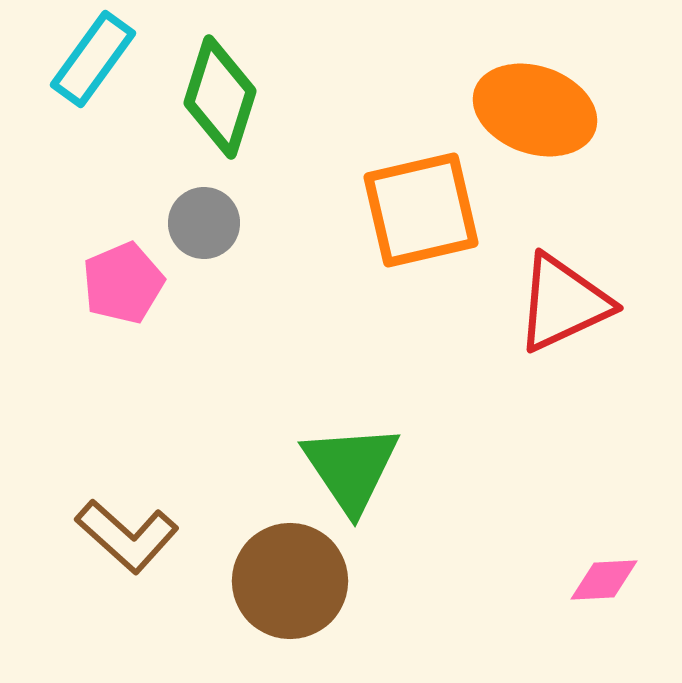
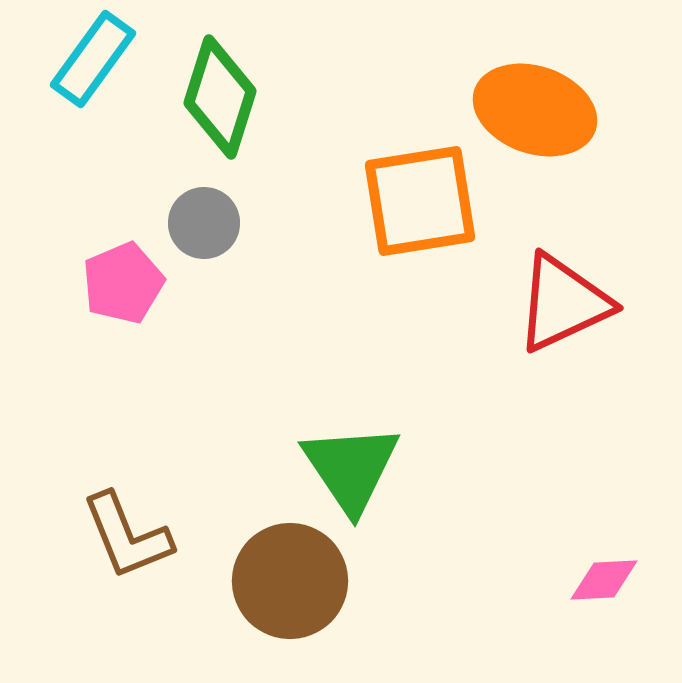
orange square: moved 1 px left, 9 px up; rotated 4 degrees clockwise
brown L-shape: rotated 26 degrees clockwise
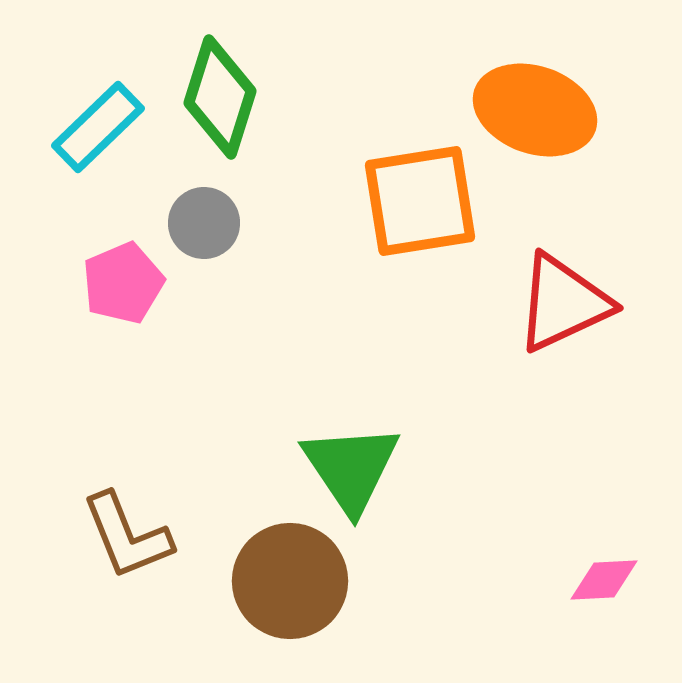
cyan rectangle: moved 5 px right, 68 px down; rotated 10 degrees clockwise
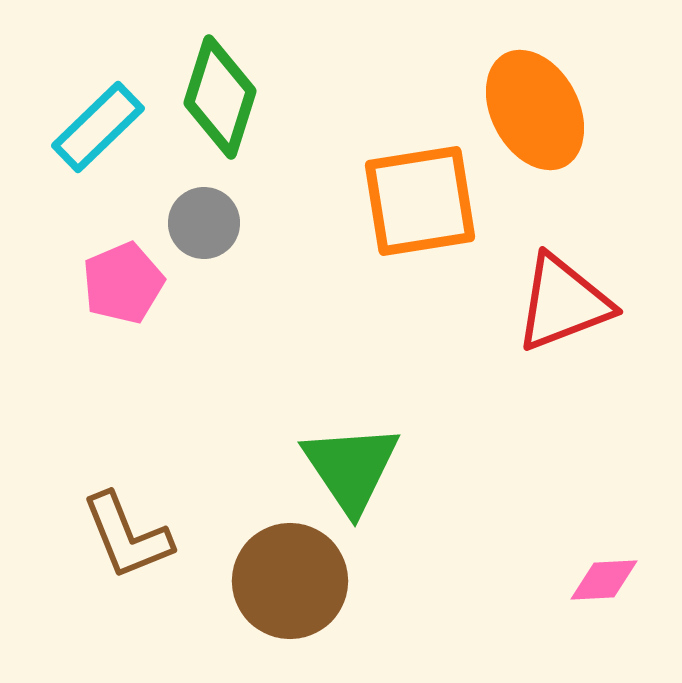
orange ellipse: rotated 43 degrees clockwise
red triangle: rotated 4 degrees clockwise
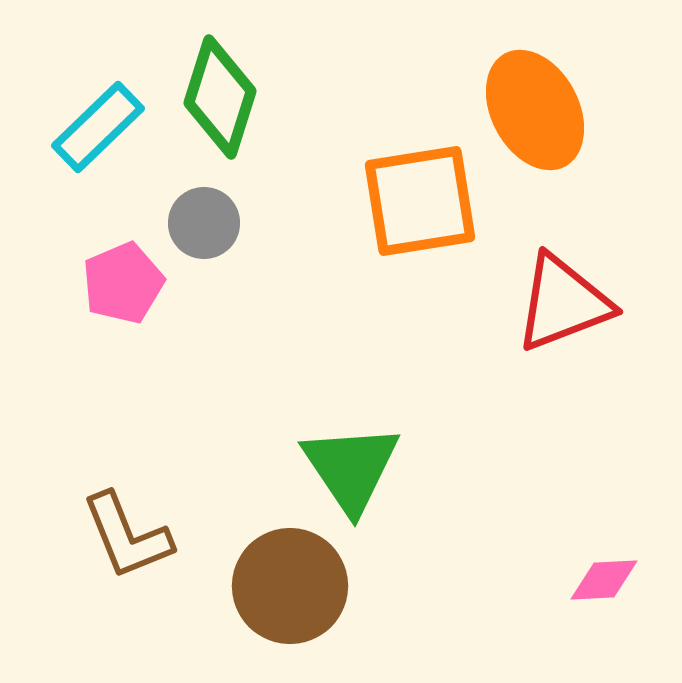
brown circle: moved 5 px down
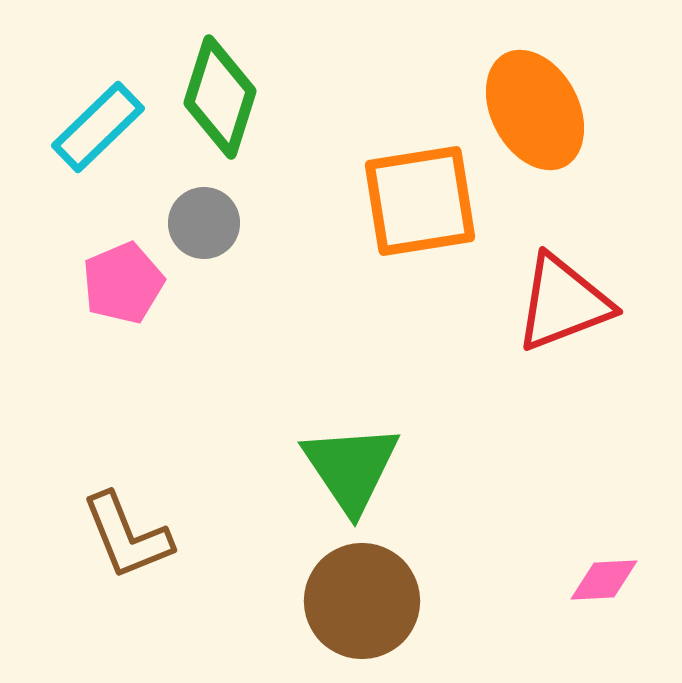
brown circle: moved 72 px right, 15 px down
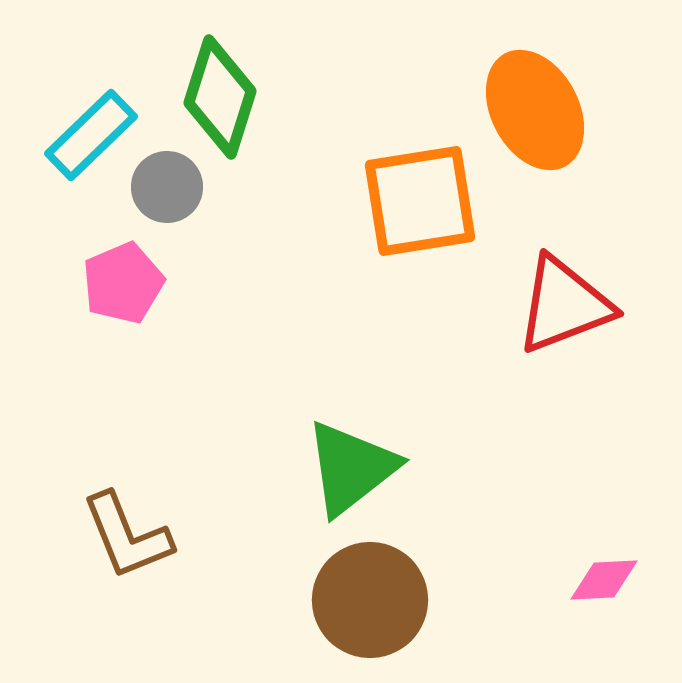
cyan rectangle: moved 7 px left, 8 px down
gray circle: moved 37 px left, 36 px up
red triangle: moved 1 px right, 2 px down
green triangle: rotated 26 degrees clockwise
brown circle: moved 8 px right, 1 px up
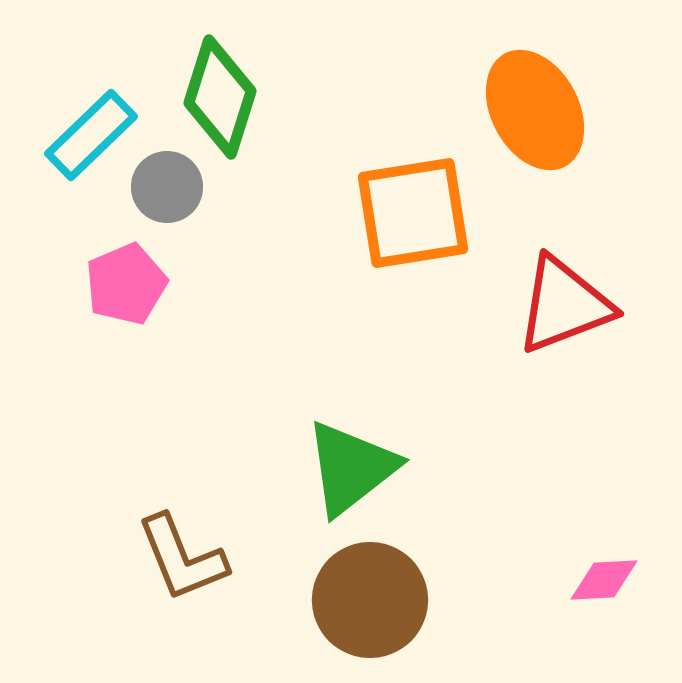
orange square: moved 7 px left, 12 px down
pink pentagon: moved 3 px right, 1 px down
brown L-shape: moved 55 px right, 22 px down
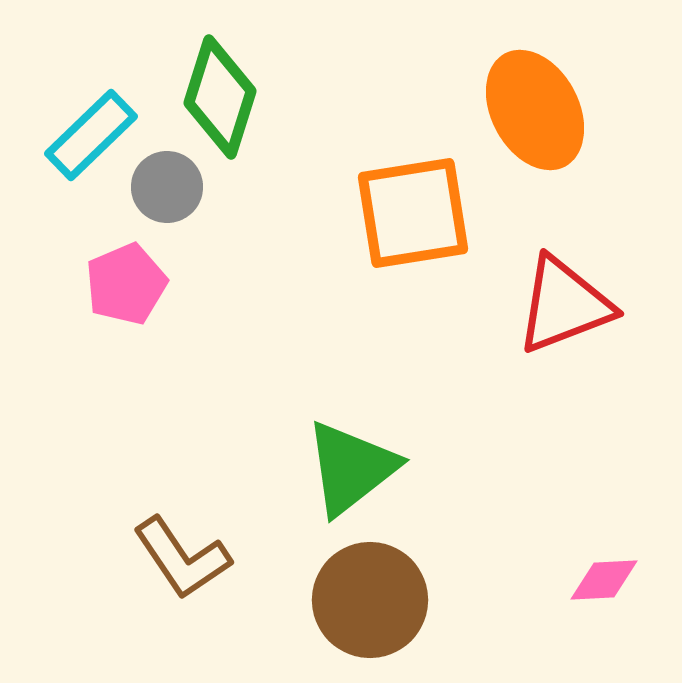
brown L-shape: rotated 12 degrees counterclockwise
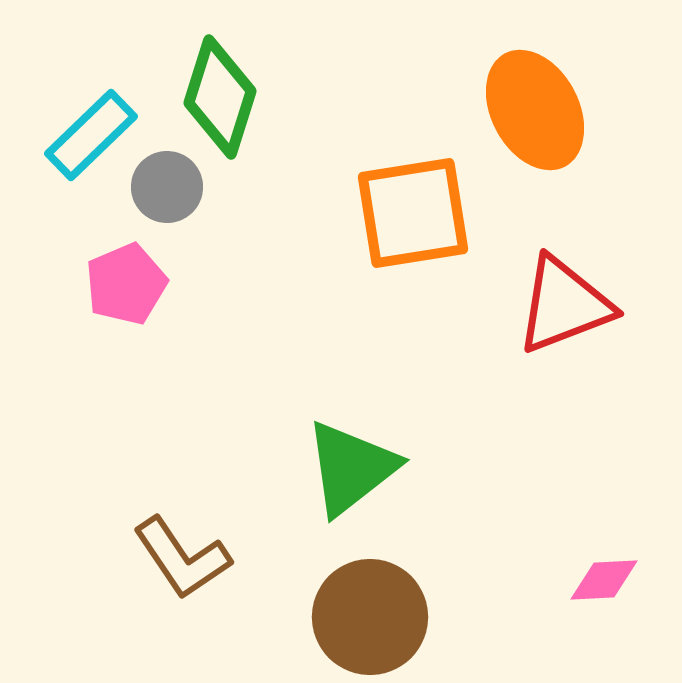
brown circle: moved 17 px down
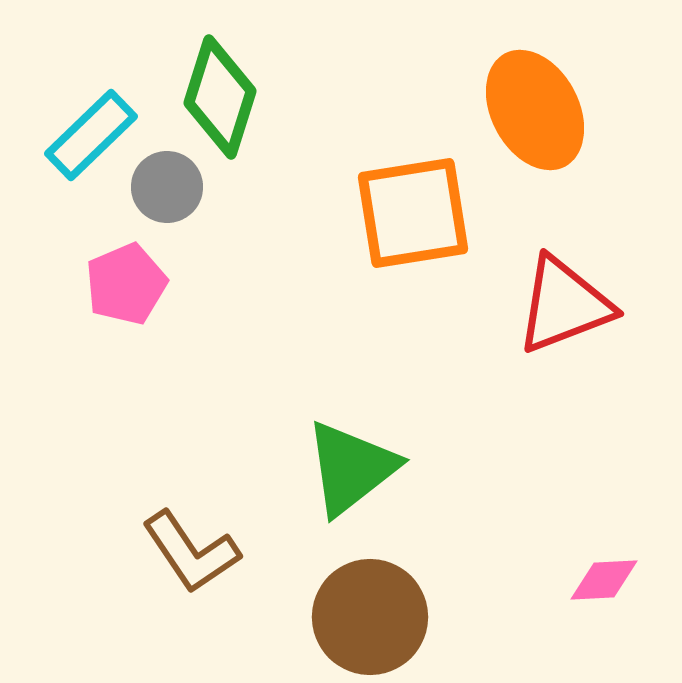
brown L-shape: moved 9 px right, 6 px up
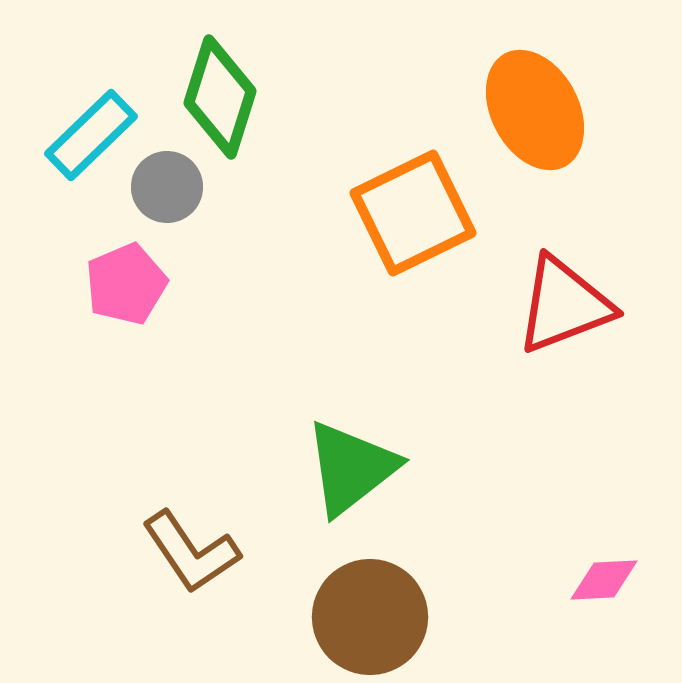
orange square: rotated 17 degrees counterclockwise
